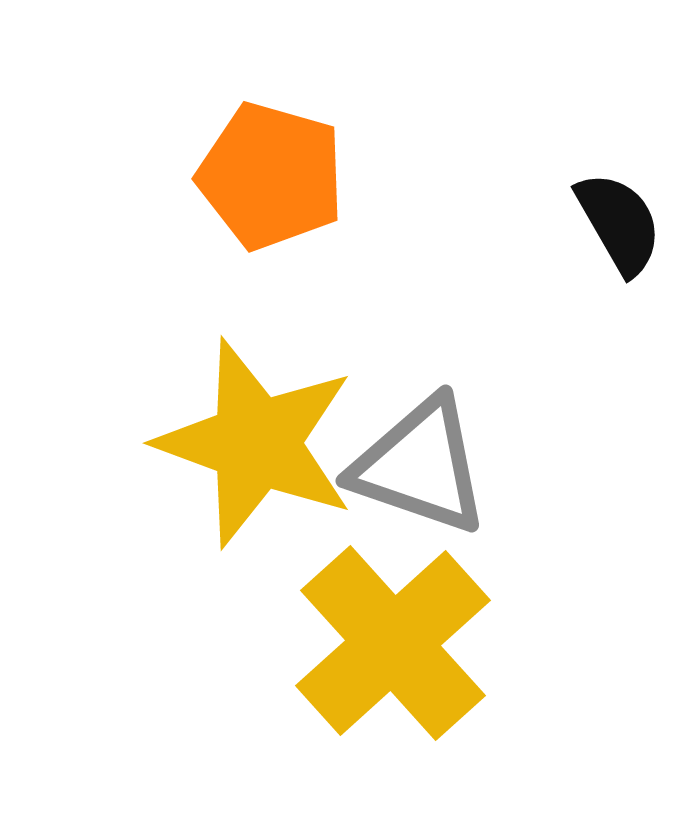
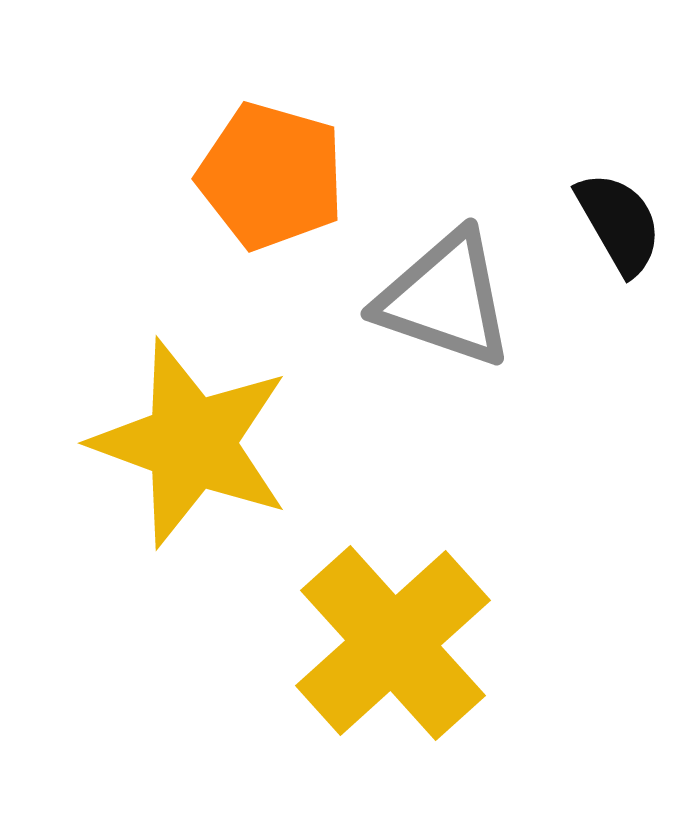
yellow star: moved 65 px left
gray triangle: moved 25 px right, 167 px up
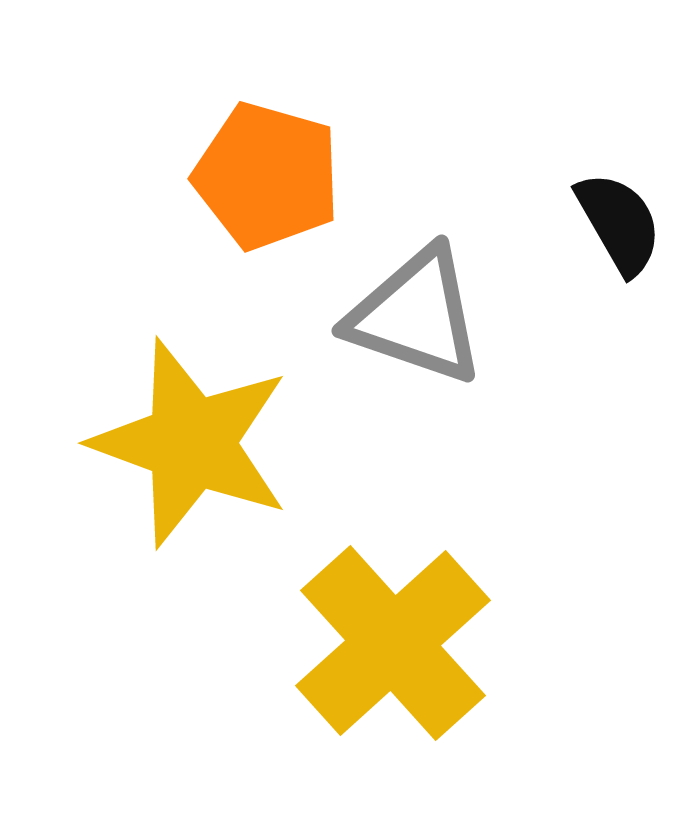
orange pentagon: moved 4 px left
gray triangle: moved 29 px left, 17 px down
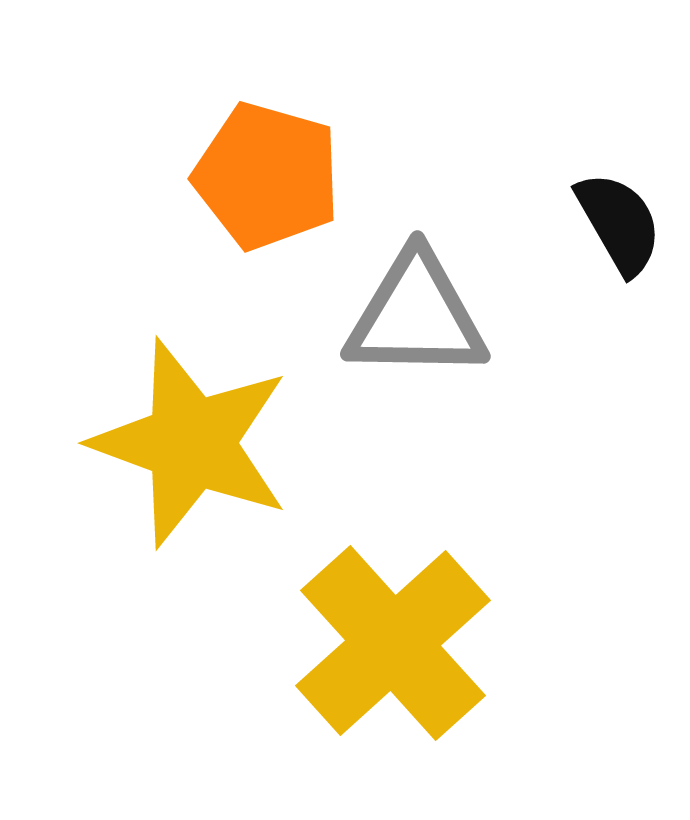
gray triangle: rotated 18 degrees counterclockwise
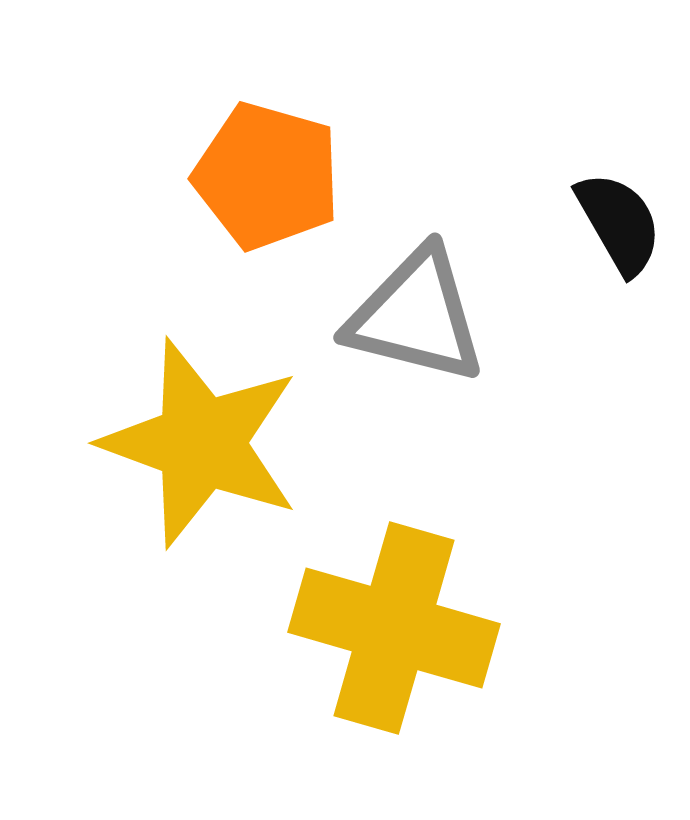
gray triangle: rotated 13 degrees clockwise
yellow star: moved 10 px right
yellow cross: moved 1 px right, 15 px up; rotated 32 degrees counterclockwise
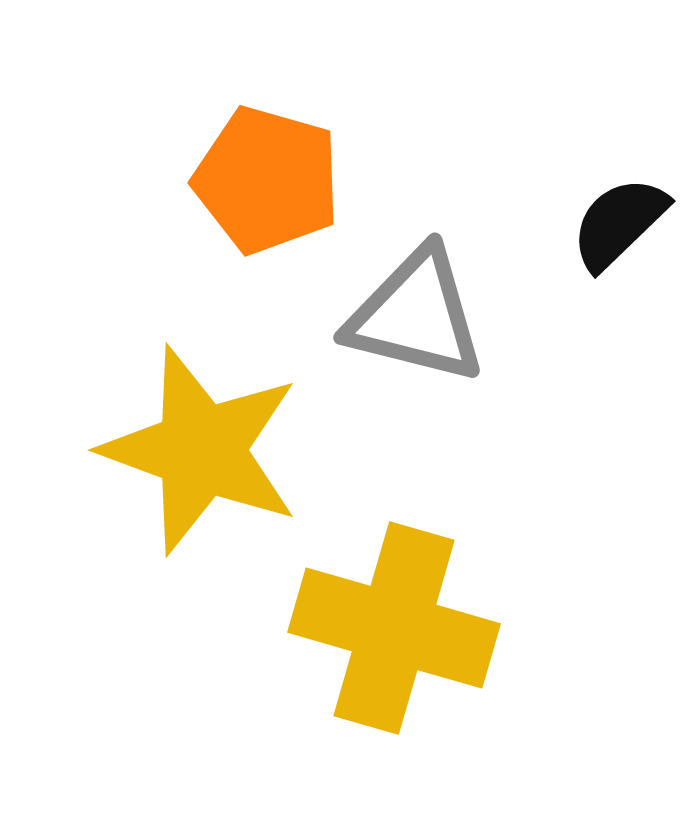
orange pentagon: moved 4 px down
black semicircle: rotated 104 degrees counterclockwise
yellow star: moved 7 px down
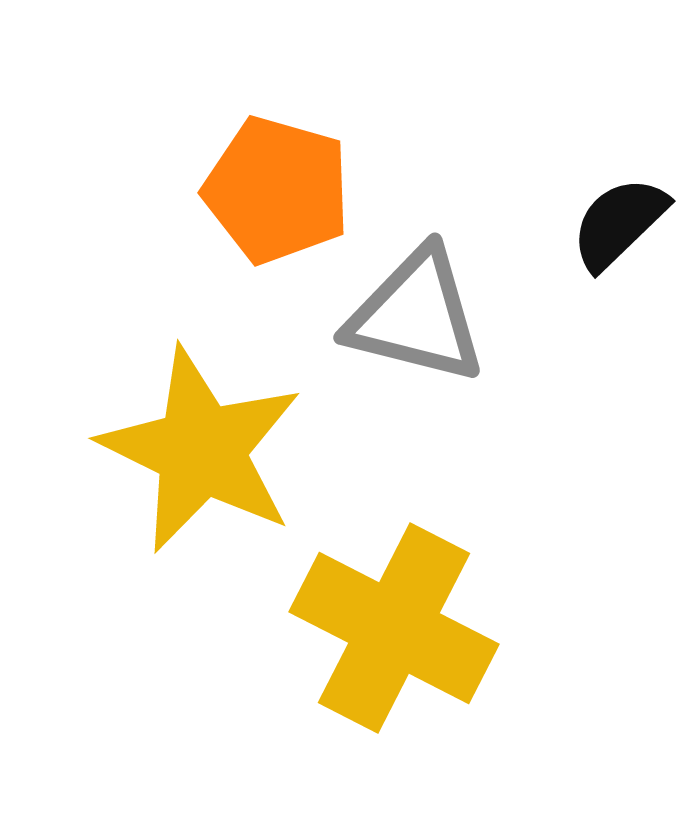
orange pentagon: moved 10 px right, 10 px down
yellow star: rotated 6 degrees clockwise
yellow cross: rotated 11 degrees clockwise
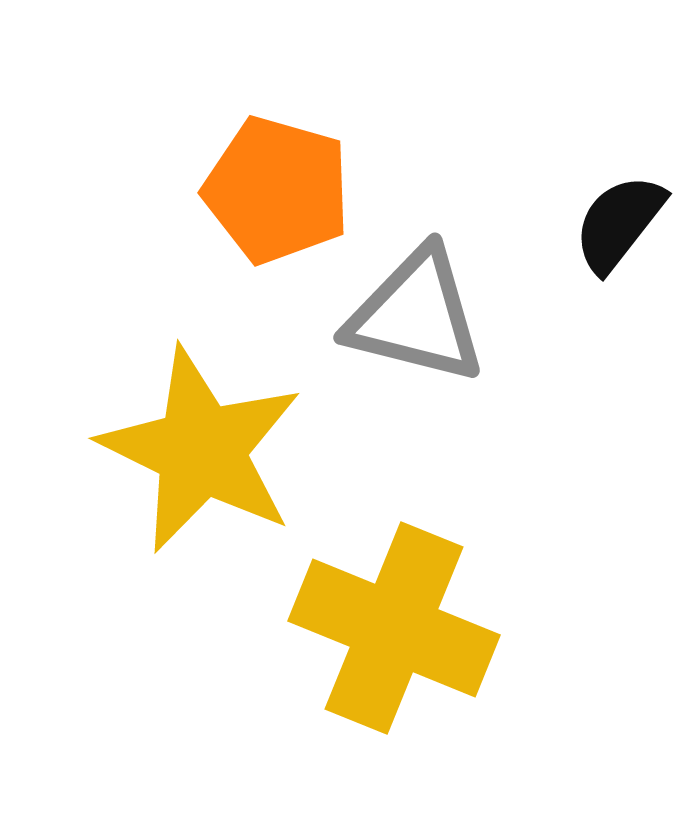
black semicircle: rotated 8 degrees counterclockwise
yellow cross: rotated 5 degrees counterclockwise
